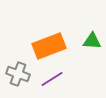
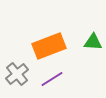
green triangle: moved 1 px right, 1 px down
gray cross: moved 1 px left; rotated 30 degrees clockwise
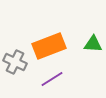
green triangle: moved 2 px down
gray cross: moved 2 px left, 12 px up; rotated 25 degrees counterclockwise
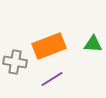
gray cross: rotated 15 degrees counterclockwise
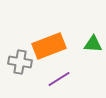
gray cross: moved 5 px right
purple line: moved 7 px right
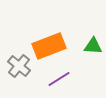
green triangle: moved 2 px down
gray cross: moved 1 px left, 4 px down; rotated 30 degrees clockwise
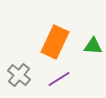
orange rectangle: moved 6 px right, 4 px up; rotated 44 degrees counterclockwise
gray cross: moved 9 px down
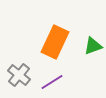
green triangle: rotated 24 degrees counterclockwise
purple line: moved 7 px left, 3 px down
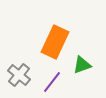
green triangle: moved 11 px left, 19 px down
purple line: rotated 20 degrees counterclockwise
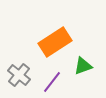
orange rectangle: rotated 32 degrees clockwise
green triangle: moved 1 px right, 1 px down
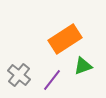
orange rectangle: moved 10 px right, 3 px up
purple line: moved 2 px up
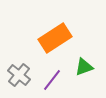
orange rectangle: moved 10 px left, 1 px up
green triangle: moved 1 px right, 1 px down
